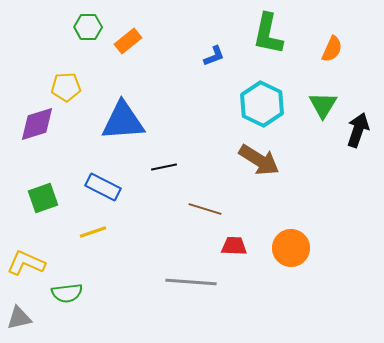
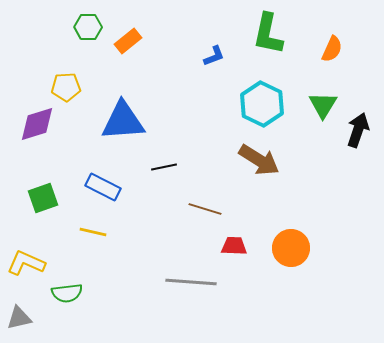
yellow line: rotated 32 degrees clockwise
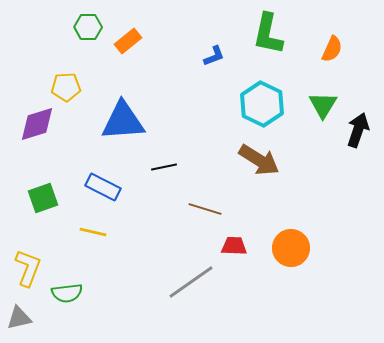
yellow L-shape: moved 2 px right, 5 px down; rotated 87 degrees clockwise
gray line: rotated 39 degrees counterclockwise
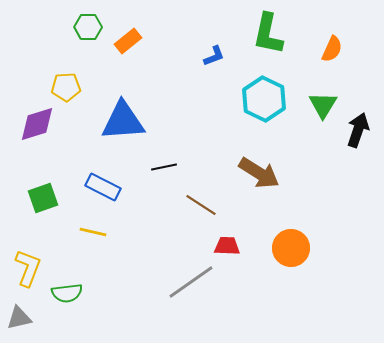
cyan hexagon: moved 2 px right, 5 px up
brown arrow: moved 13 px down
brown line: moved 4 px left, 4 px up; rotated 16 degrees clockwise
red trapezoid: moved 7 px left
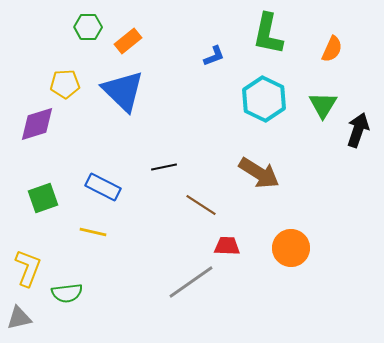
yellow pentagon: moved 1 px left, 3 px up
blue triangle: moved 30 px up; rotated 48 degrees clockwise
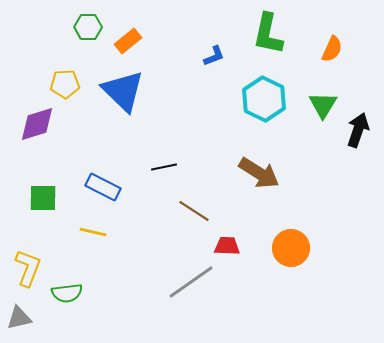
green square: rotated 20 degrees clockwise
brown line: moved 7 px left, 6 px down
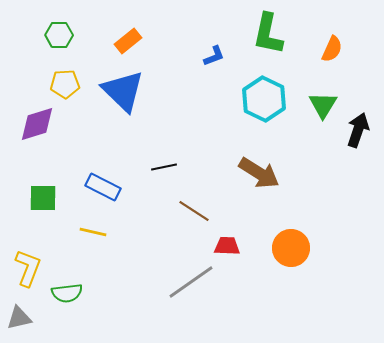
green hexagon: moved 29 px left, 8 px down
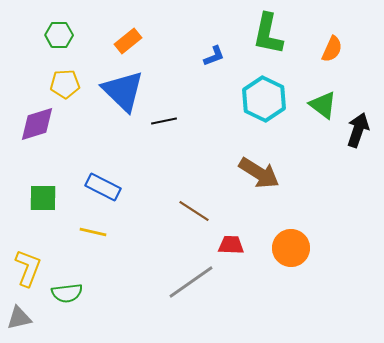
green triangle: rotated 24 degrees counterclockwise
black line: moved 46 px up
red trapezoid: moved 4 px right, 1 px up
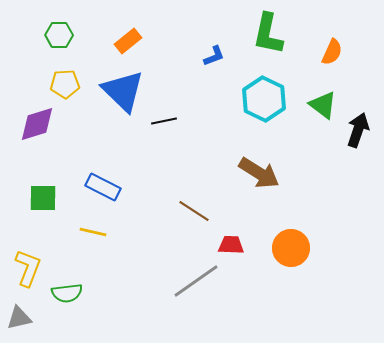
orange semicircle: moved 3 px down
gray line: moved 5 px right, 1 px up
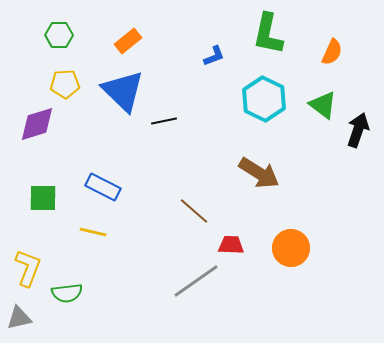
brown line: rotated 8 degrees clockwise
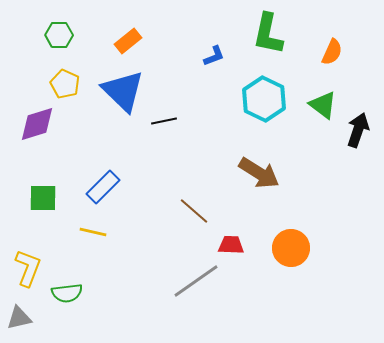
yellow pentagon: rotated 28 degrees clockwise
blue rectangle: rotated 72 degrees counterclockwise
